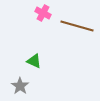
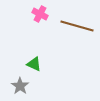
pink cross: moved 3 px left, 1 px down
green triangle: moved 3 px down
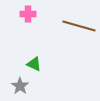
pink cross: moved 12 px left; rotated 28 degrees counterclockwise
brown line: moved 2 px right
